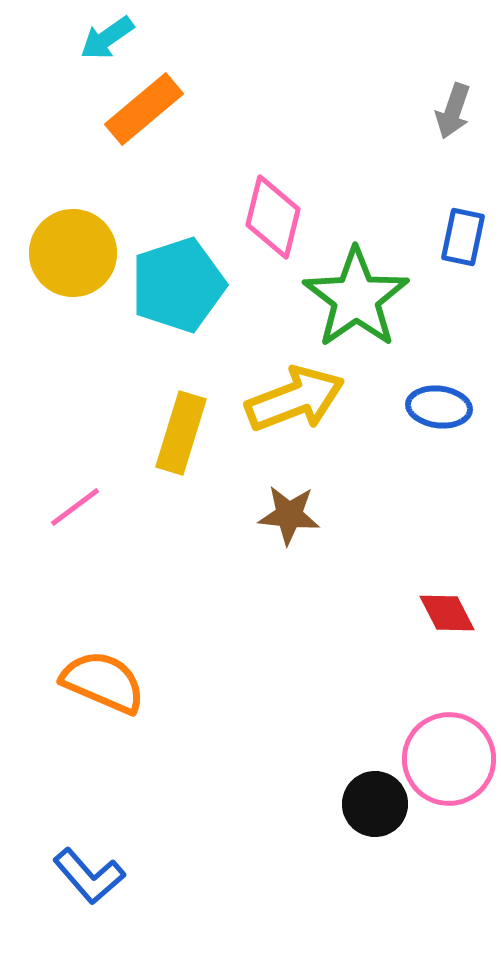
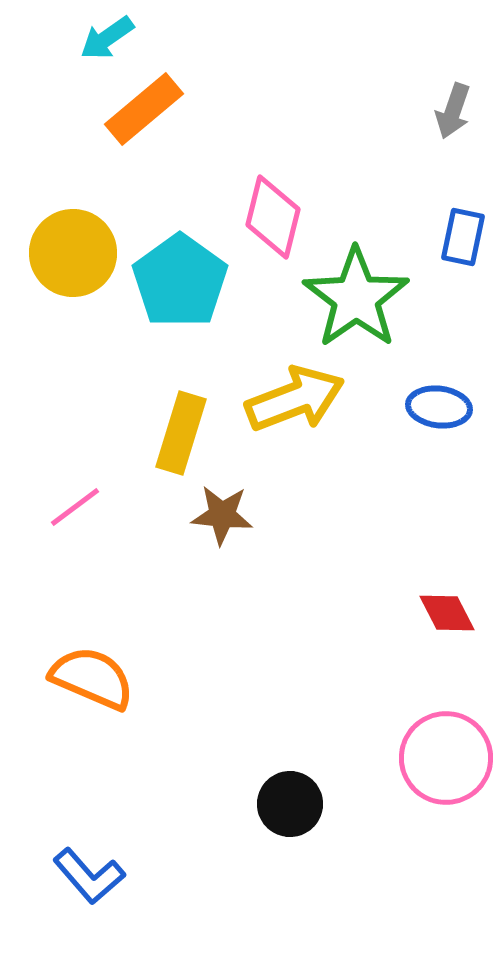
cyan pentagon: moved 2 px right, 4 px up; rotated 18 degrees counterclockwise
brown star: moved 67 px left
orange semicircle: moved 11 px left, 4 px up
pink circle: moved 3 px left, 1 px up
black circle: moved 85 px left
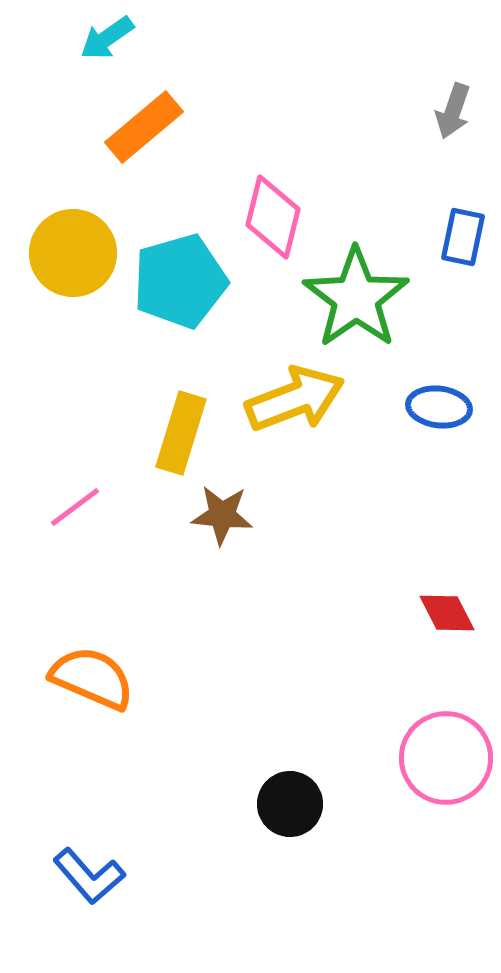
orange rectangle: moved 18 px down
cyan pentagon: rotated 20 degrees clockwise
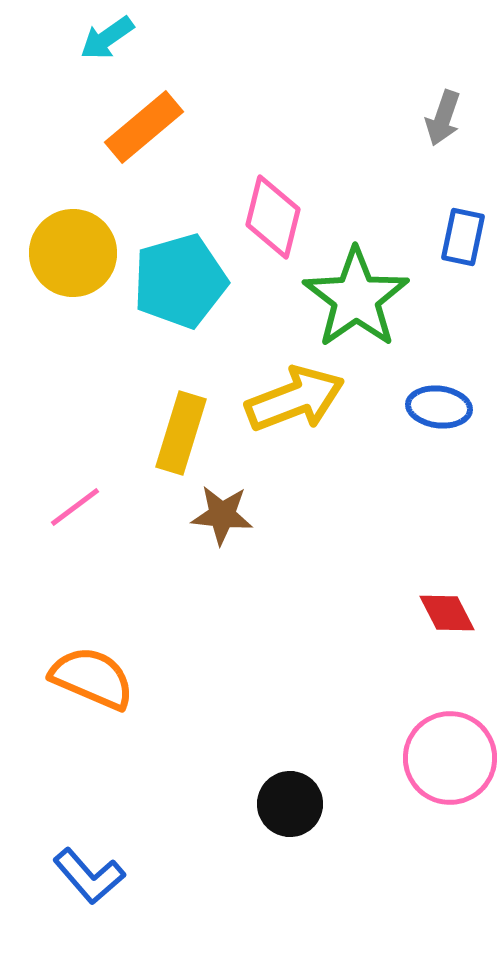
gray arrow: moved 10 px left, 7 px down
pink circle: moved 4 px right
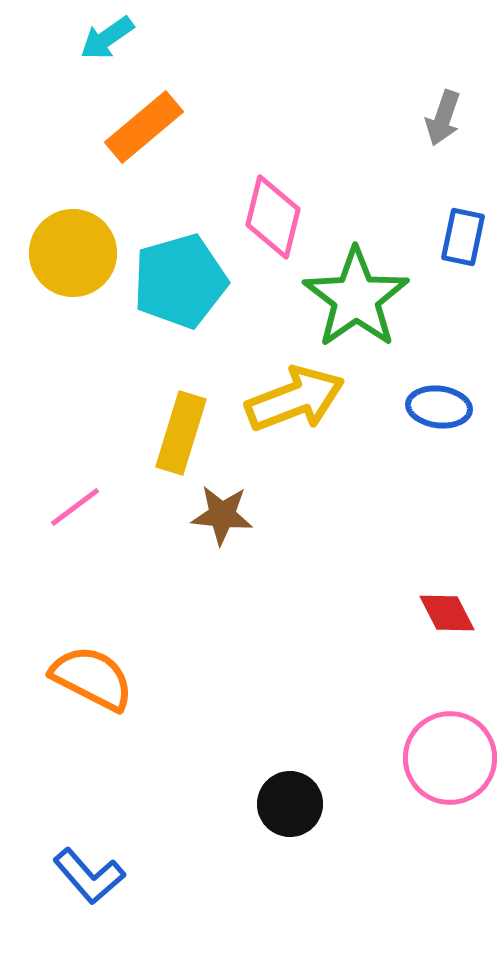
orange semicircle: rotated 4 degrees clockwise
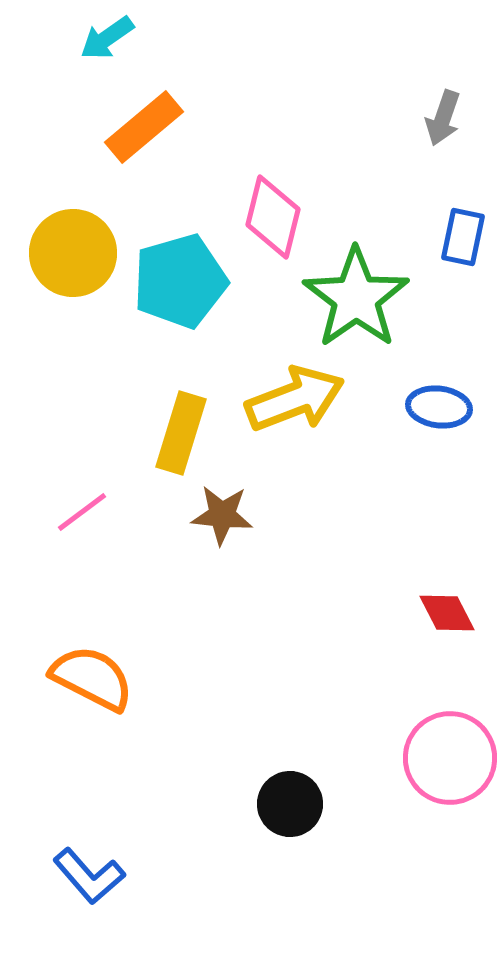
pink line: moved 7 px right, 5 px down
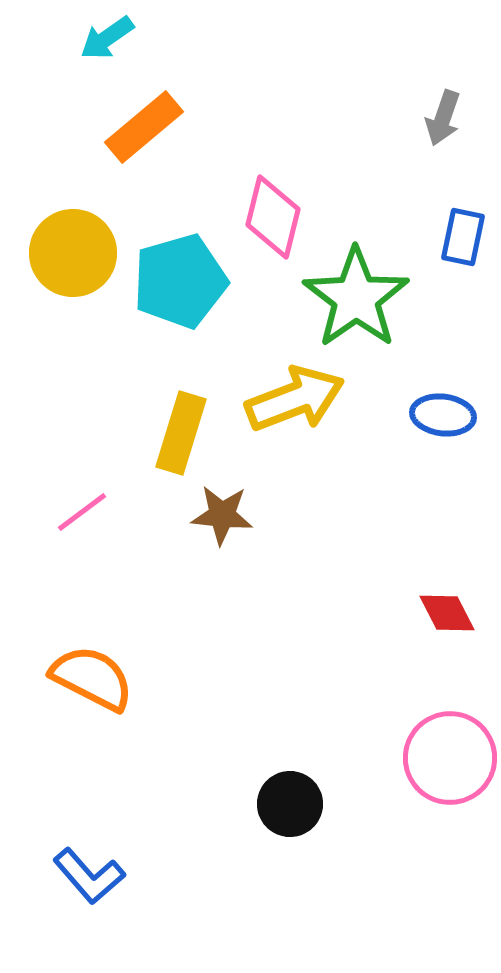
blue ellipse: moved 4 px right, 8 px down
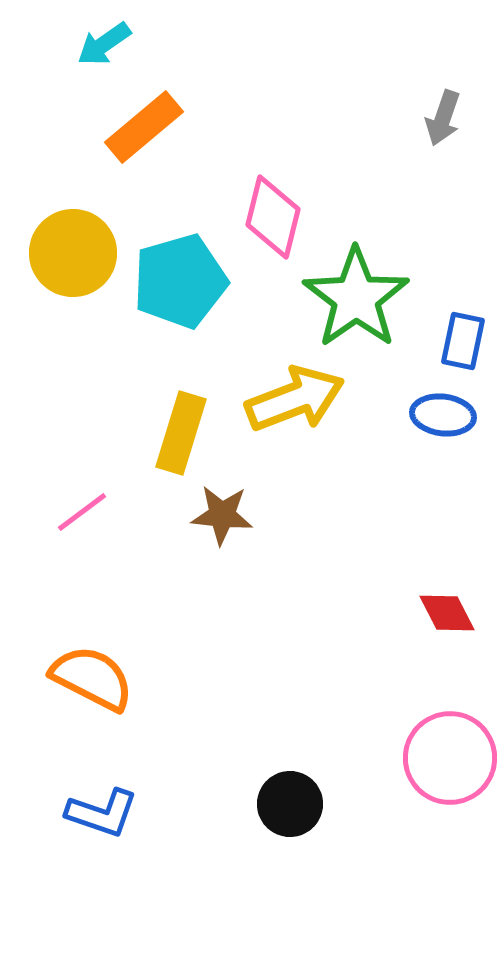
cyan arrow: moved 3 px left, 6 px down
blue rectangle: moved 104 px down
blue L-shape: moved 13 px right, 63 px up; rotated 30 degrees counterclockwise
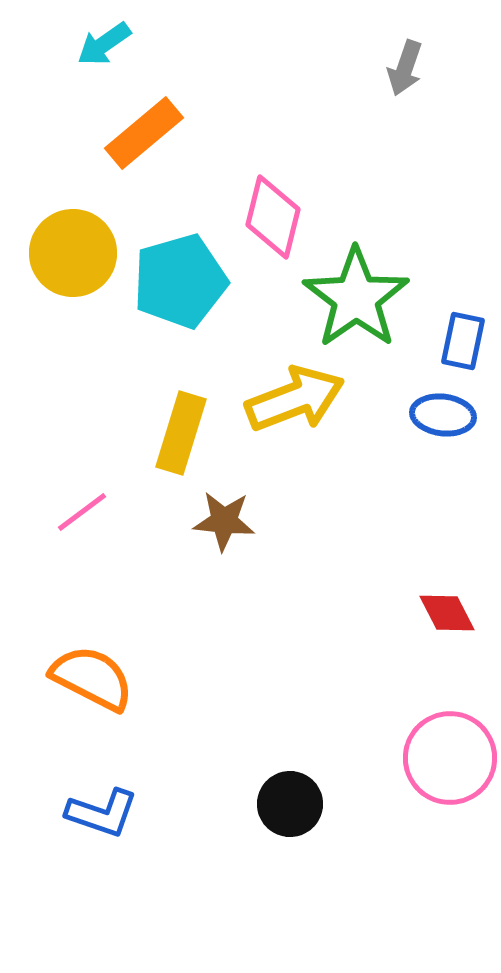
gray arrow: moved 38 px left, 50 px up
orange rectangle: moved 6 px down
brown star: moved 2 px right, 6 px down
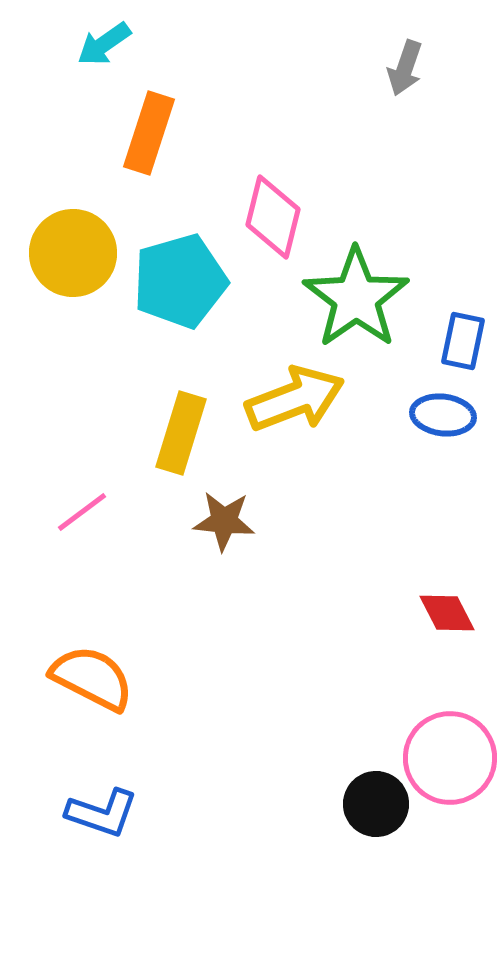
orange rectangle: moved 5 px right; rotated 32 degrees counterclockwise
black circle: moved 86 px right
